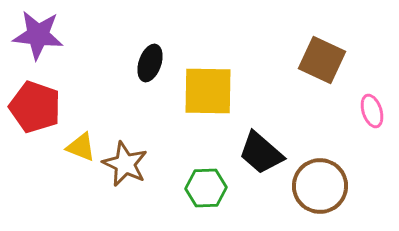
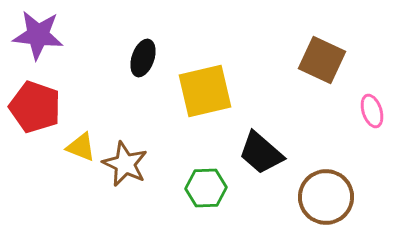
black ellipse: moved 7 px left, 5 px up
yellow square: moved 3 px left; rotated 14 degrees counterclockwise
brown circle: moved 6 px right, 11 px down
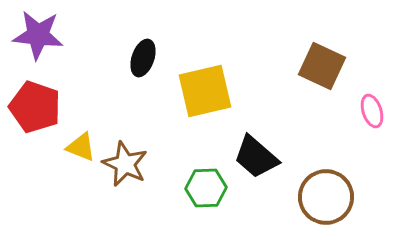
brown square: moved 6 px down
black trapezoid: moved 5 px left, 4 px down
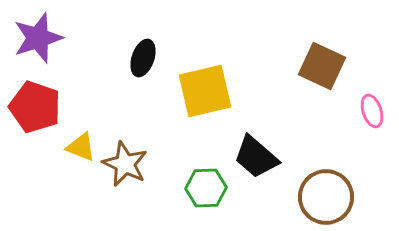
purple star: moved 3 px down; rotated 24 degrees counterclockwise
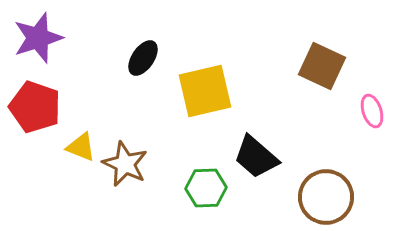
black ellipse: rotated 15 degrees clockwise
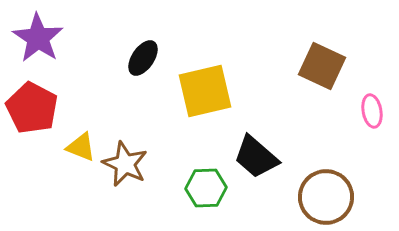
purple star: rotated 21 degrees counterclockwise
red pentagon: moved 3 px left, 1 px down; rotated 9 degrees clockwise
pink ellipse: rotated 8 degrees clockwise
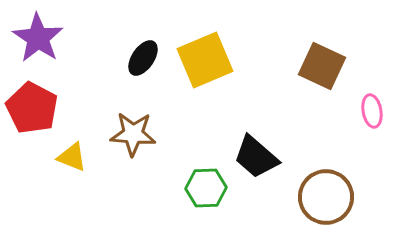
yellow square: moved 31 px up; rotated 10 degrees counterclockwise
yellow triangle: moved 9 px left, 10 px down
brown star: moved 8 px right, 30 px up; rotated 21 degrees counterclockwise
